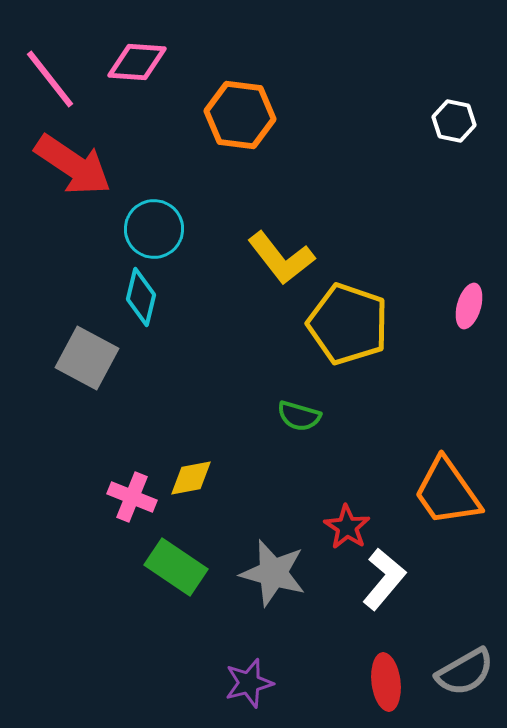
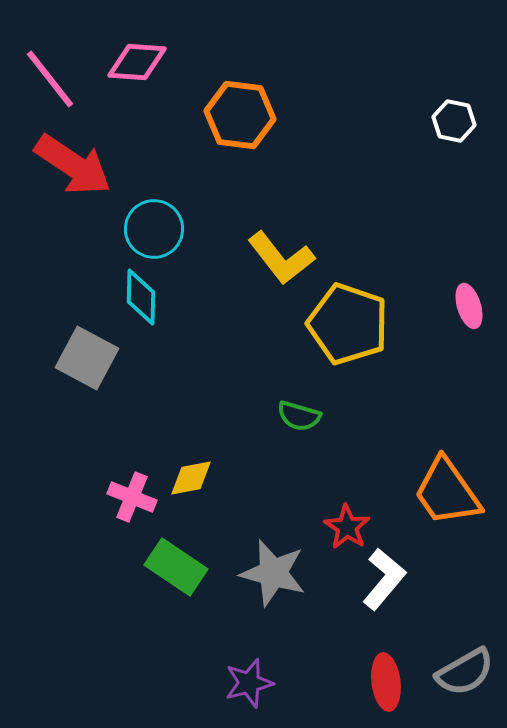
cyan diamond: rotated 12 degrees counterclockwise
pink ellipse: rotated 33 degrees counterclockwise
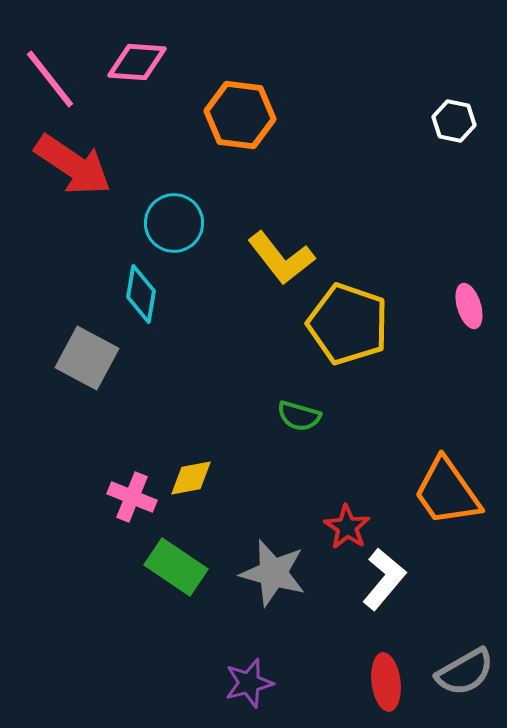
cyan circle: moved 20 px right, 6 px up
cyan diamond: moved 3 px up; rotated 8 degrees clockwise
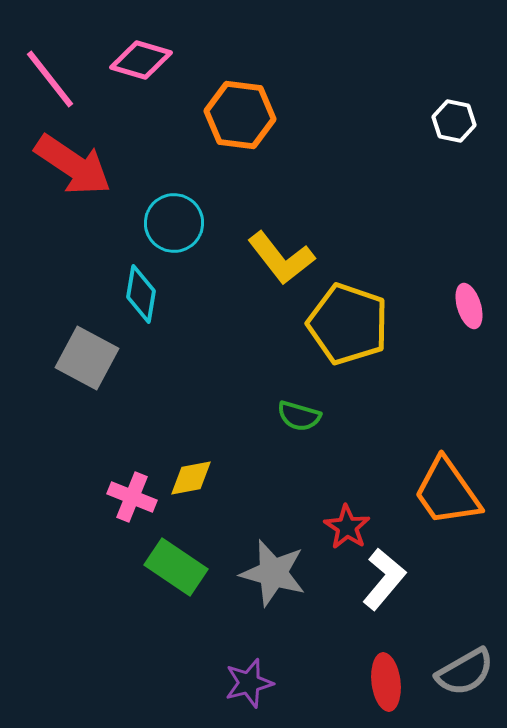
pink diamond: moved 4 px right, 2 px up; rotated 12 degrees clockwise
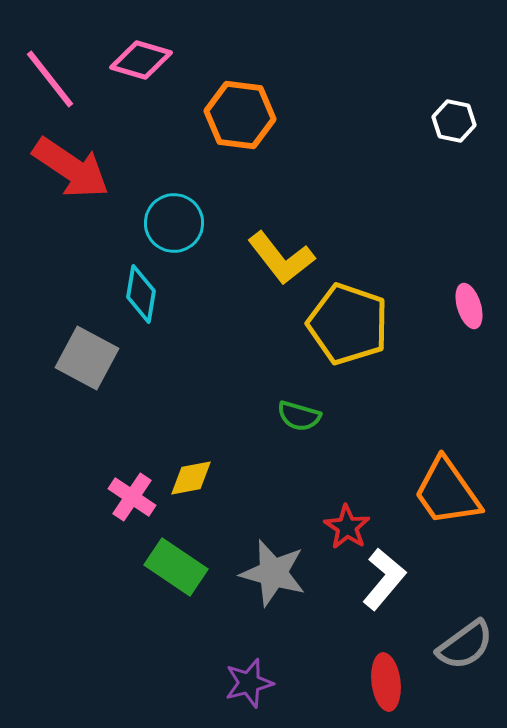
red arrow: moved 2 px left, 3 px down
pink cross: rotated 12 degrees clockwise
gray semicircle: moved 27 px up; rotated 6 degrees counterclockwise
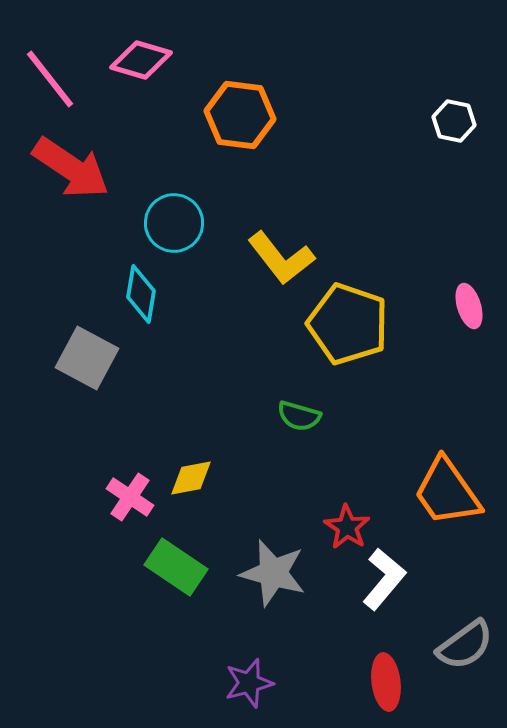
pink cross: moved 2 px left
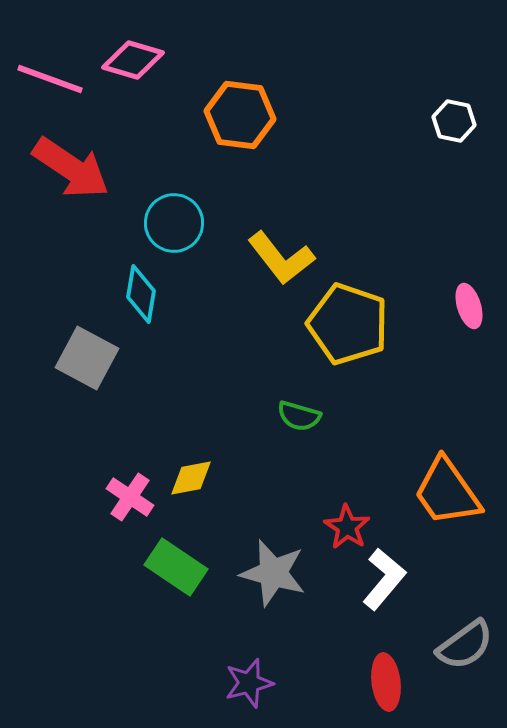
pink diamond: moved 8 px left
pink line: rotated 32 degrees counterclockwise
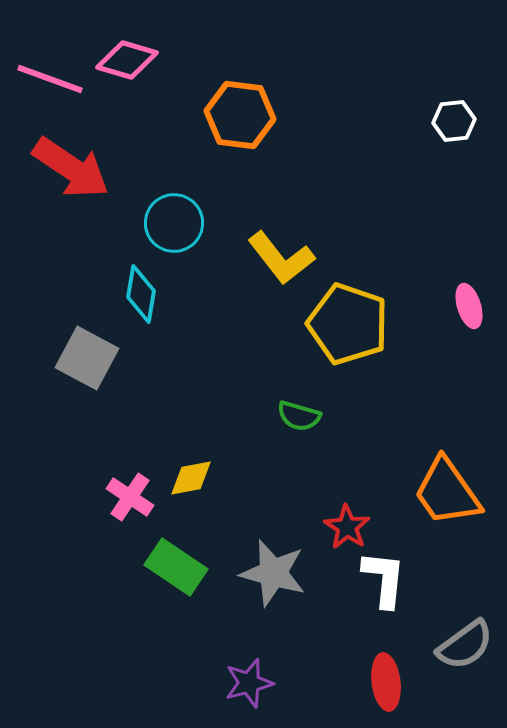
pink diamond: moved 6 px left
white hexagon: rotated 18 degrees counterclockwise
white L-shape: rotated 34 degrees counterclockwise
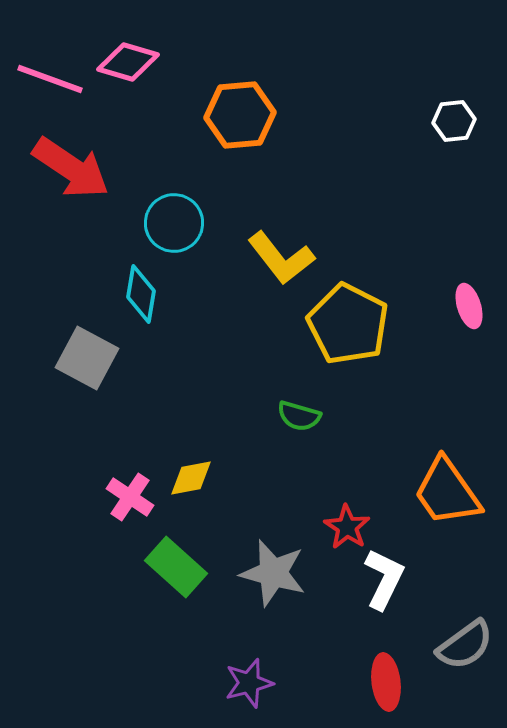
pink diamond: moved 1 px right, 2 px down
orange hexagon: rotated 12 degrees counterclockwise
yellow pentagon: rotated 8 degrees clockwise
green rectangle: rotated 8 degrees clockwise
white L-shape: rotated 20 degrees clockwise
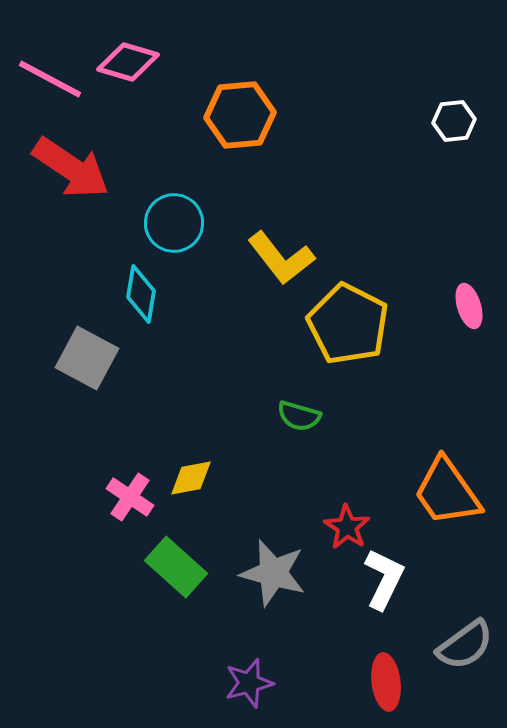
pink line: rotated 8 degrees clockwise
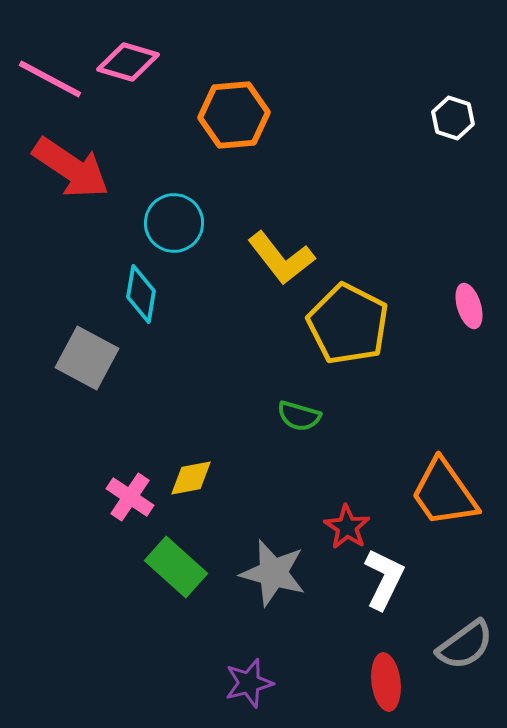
orange hexagon: moved 6 px left
white hexagon: moved 1 px left, 3 px up; rotated 24 degrees clockwise
orange trapezoid: moved 3 px left, 1 px down
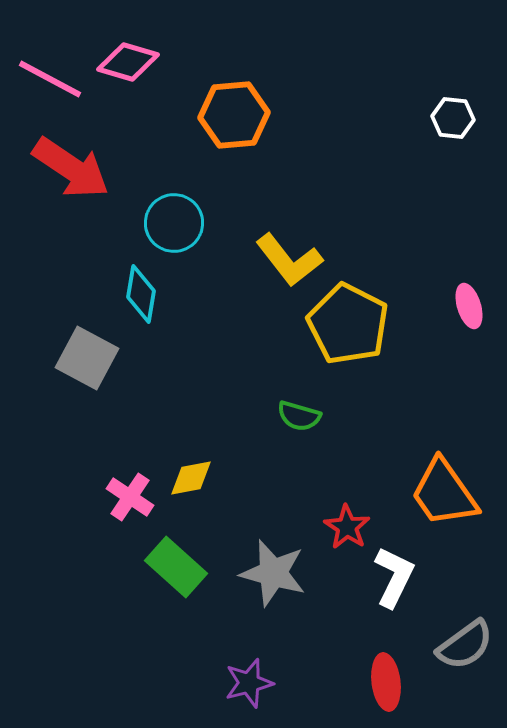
white hexagon: rotated 12 degrees counterclockwise
yellow L-shape: moved 8 px right, 2 px down
white L-shape: moved 10 px right, 2 px up
